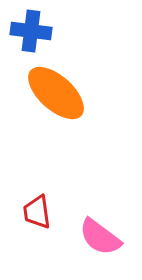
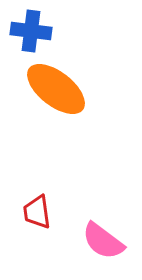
orange ellipse: moved 4 px up; rotated 4 degrees counterclockwise
pink semicircle: moved 3 px right, 4 px down
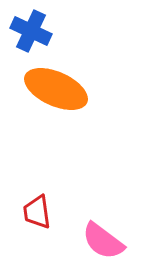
blue cross: rotated 18 degrees clockwise
orange ellipse: rotated 14 degrees counterclockwise
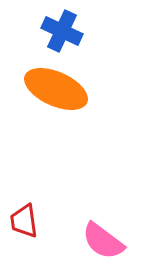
blue cross: moved 31 px right
red trapezoid: moved 13 px left, 9 px down
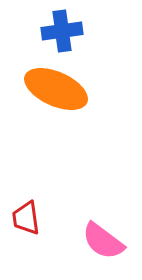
blue cross: rotated 33 degrees counterclockwise
red trapezoid: moved 2 px right, 3 px up
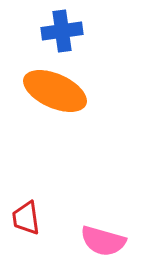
orange ellipse: moved 1 px left, 2 px down
pink semicircle: rotated 21 degrees counterclockwise
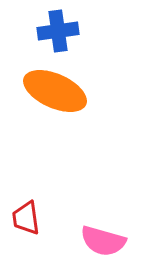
blue cross: moved 4 px left
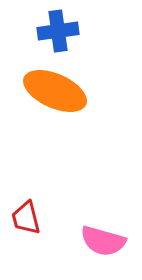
red trapezoid: rotated 6 degrees counterclockwise
